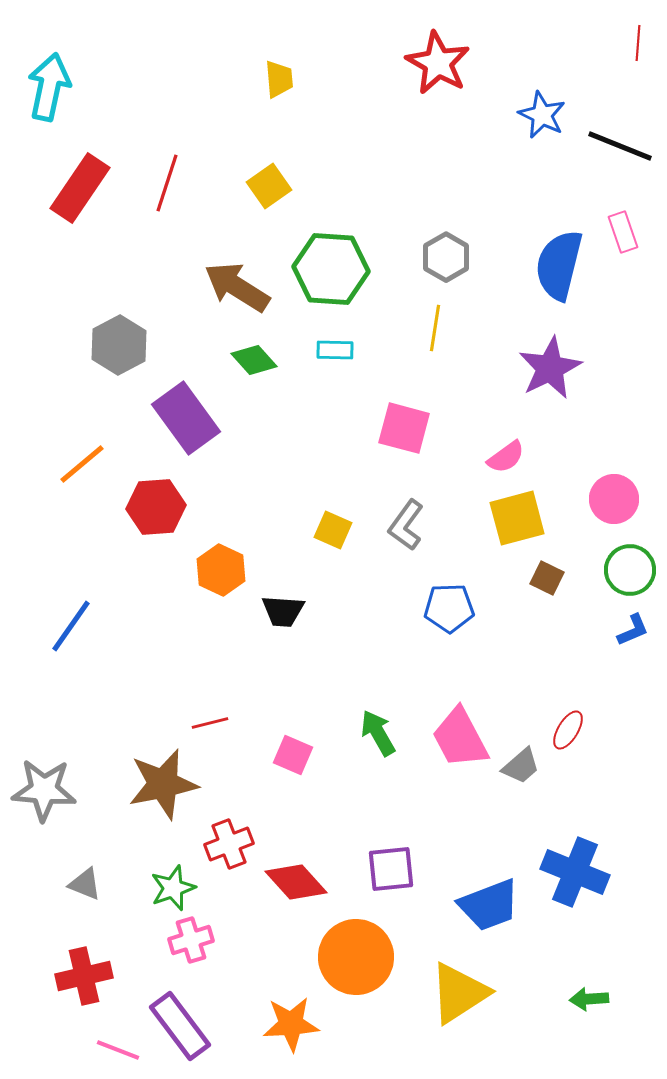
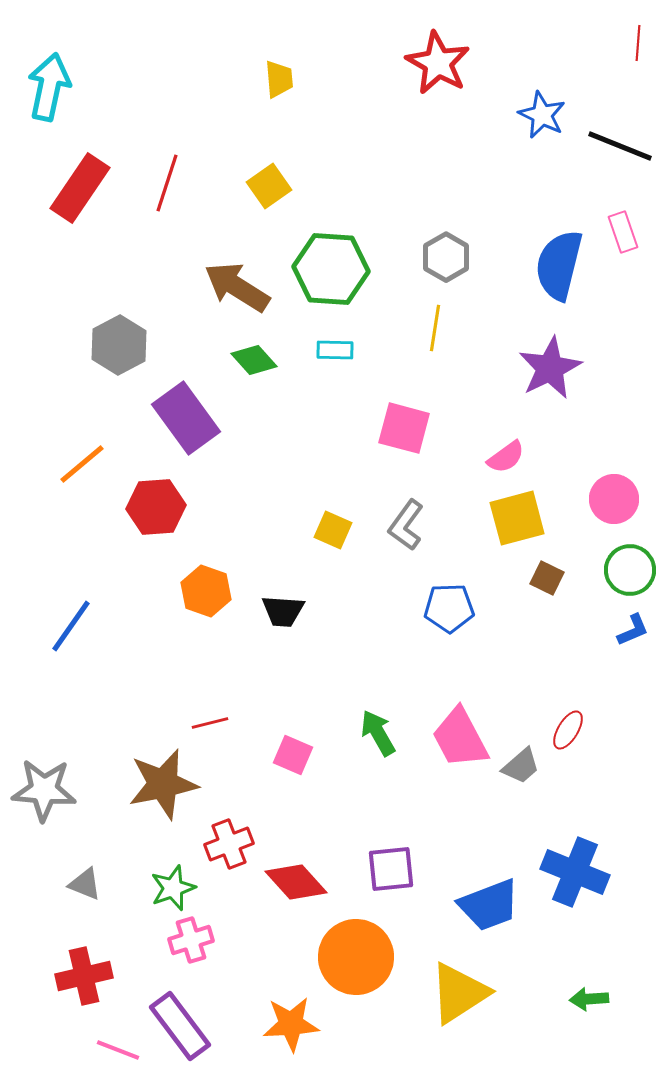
orange hexagon at (221, 570): moved 15 px left, 21 px down; rotated 6 degrees counterclockwise
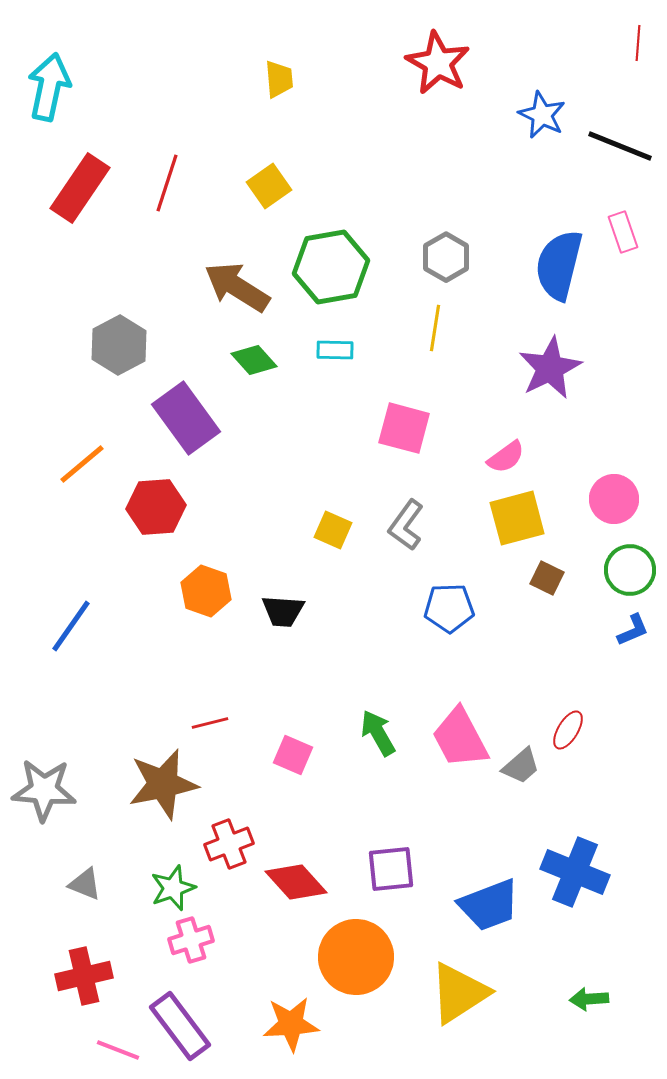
green hexagon at (331, 269): moved 2 px up; rotated 14 degrees counterclockwise
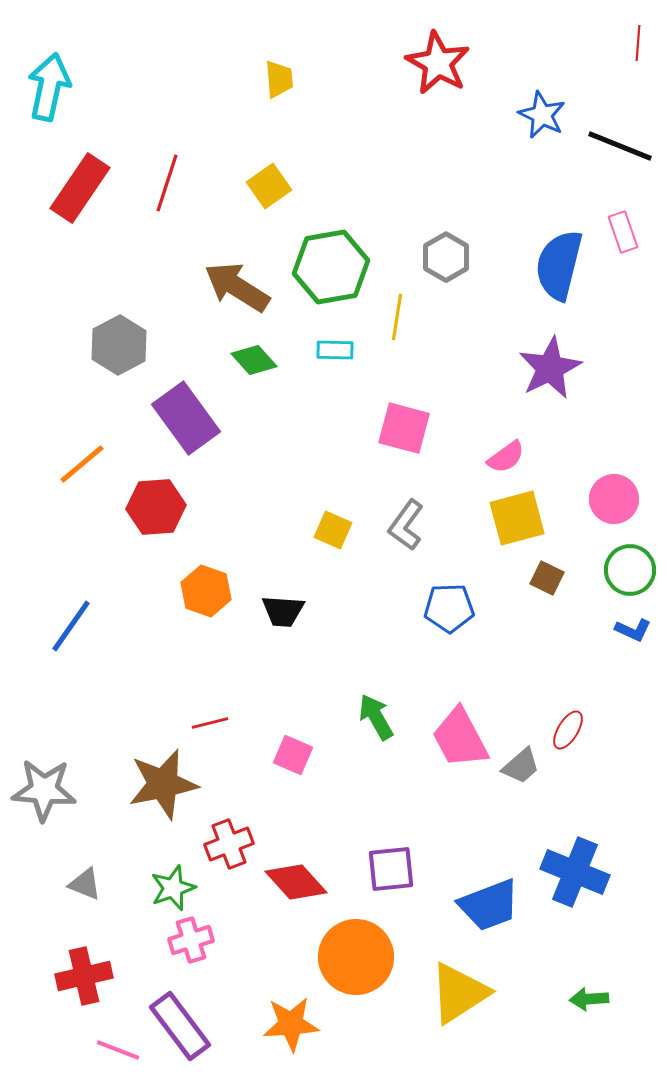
yellow line at (435, 328): moved 38 px left, 11 px up
blue L-shape at (633, 630): rotated 48 degrees clockwise
green arrow at (378, 733): moved 2 px left, 16 px up
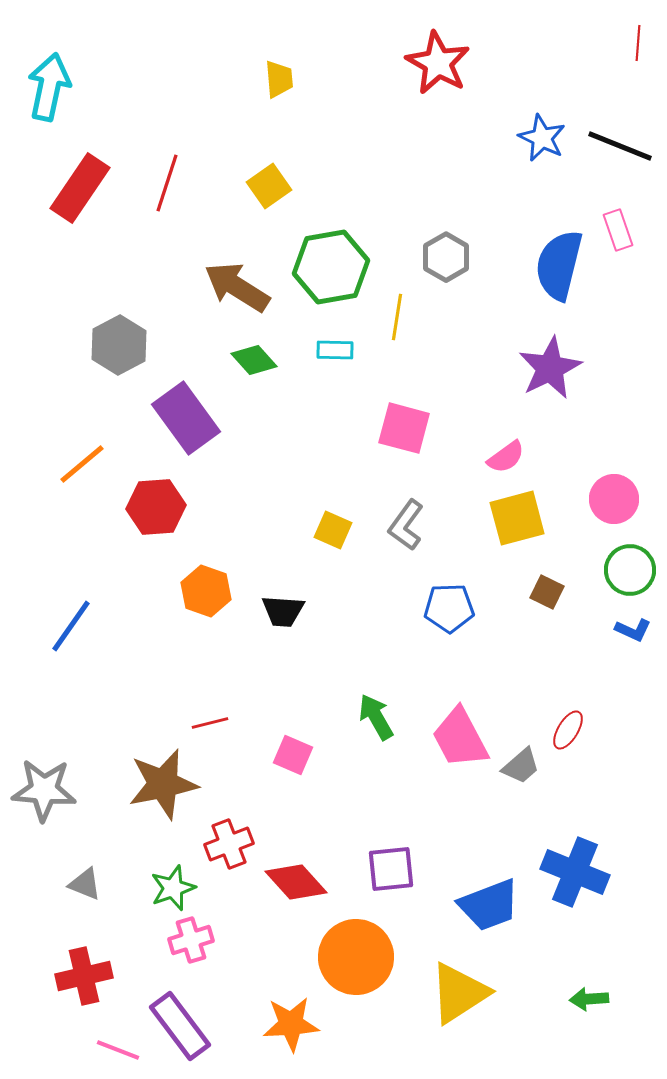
blue star at (542, 115): moved 23 px down
pink rectangle at (623, 232): moved 5 px left, 2 px up
brown square at (547, 578): moved 14 px down
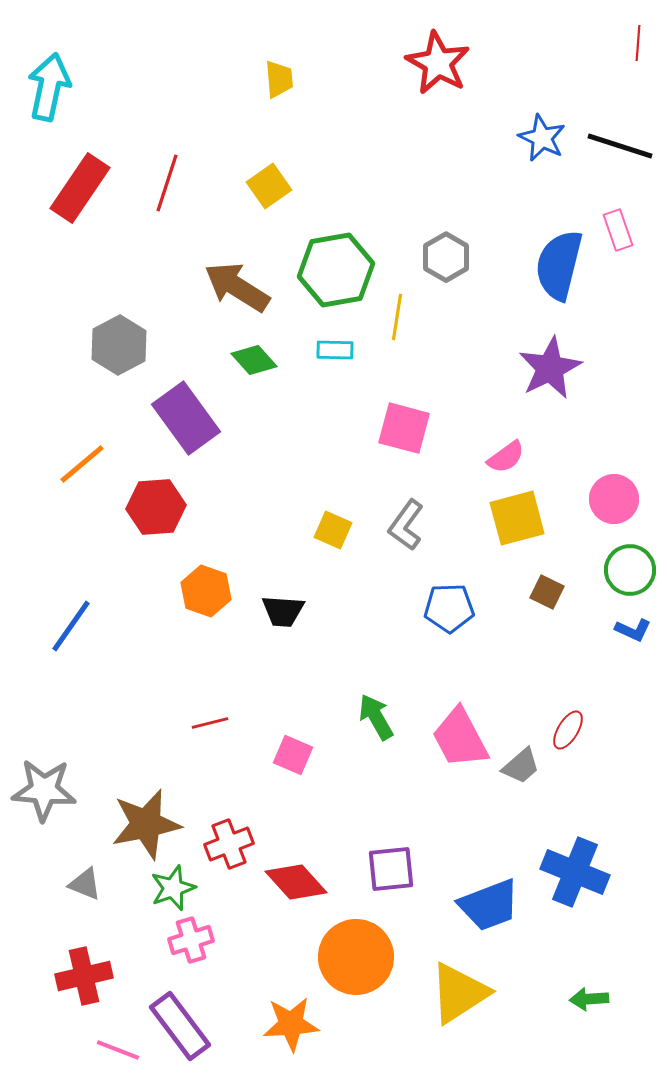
black line at (620, 146): rotated 4 degrees counterclockwise
green hexagon at (331, 267): moved 5 px right, 3 px down
brown star at (163, 784): moved 17 px left, 40 px down
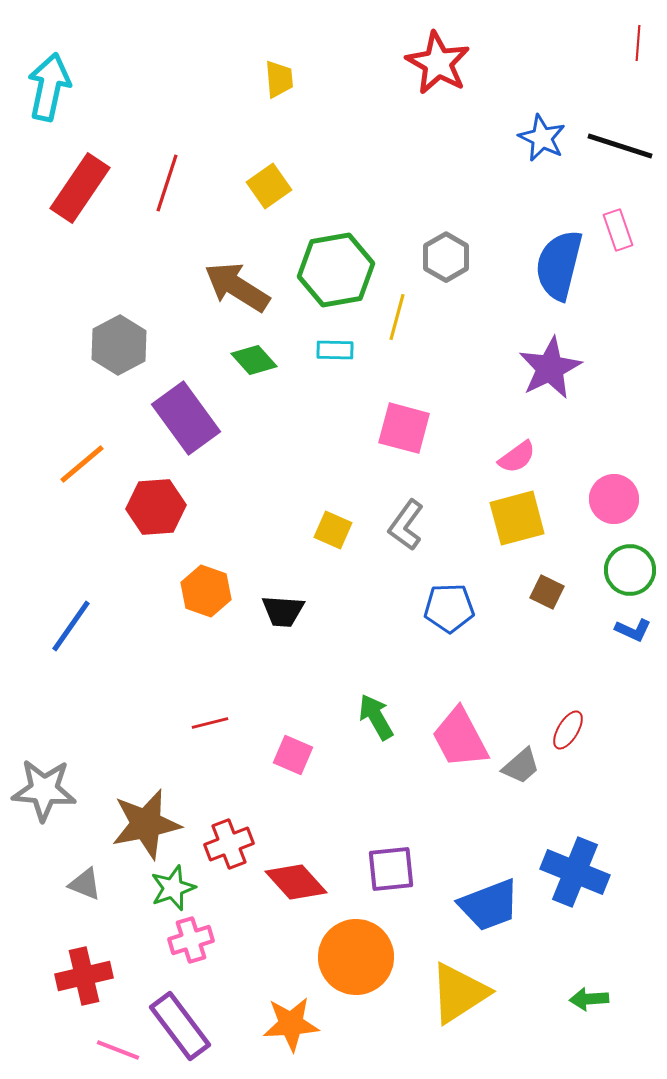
yellow line at (397, 317): rotated 6 degrees clockwise
pink semicircle at (506, 457): moved 11 px right
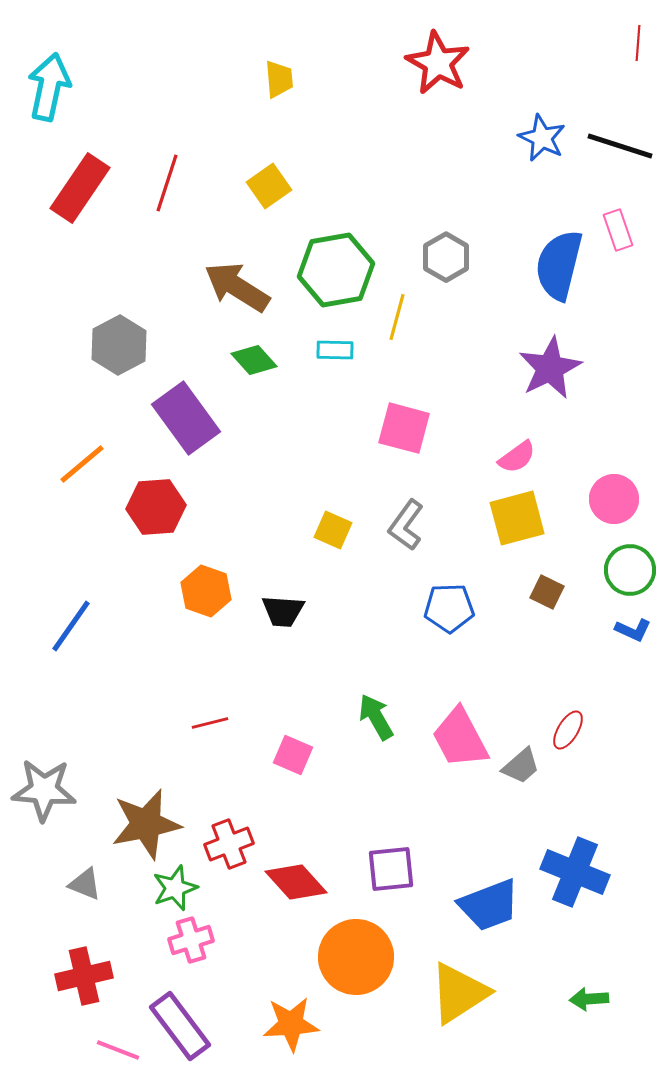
green star at (173, 888): moved 2 px right
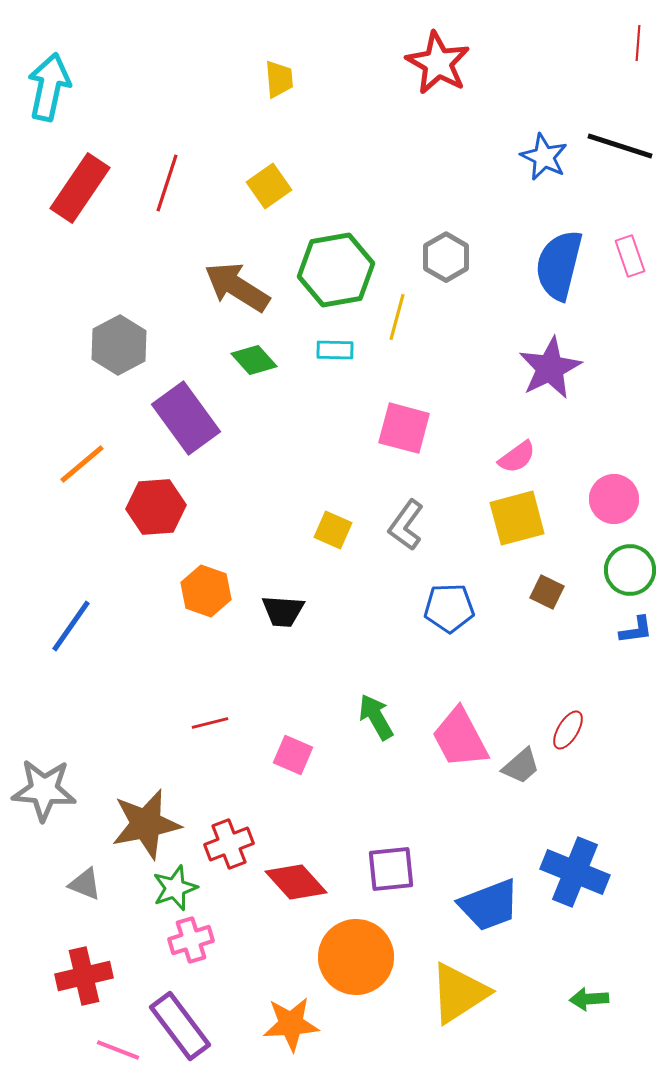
blue star at (542, 138): moved 2 px right, 19 px down
pink rectangle at (618, 230): moved 12 px right, 26 px down
blue L-shape at (633, 630): moved 3 px right; rotated 33 degrees counterclockwise
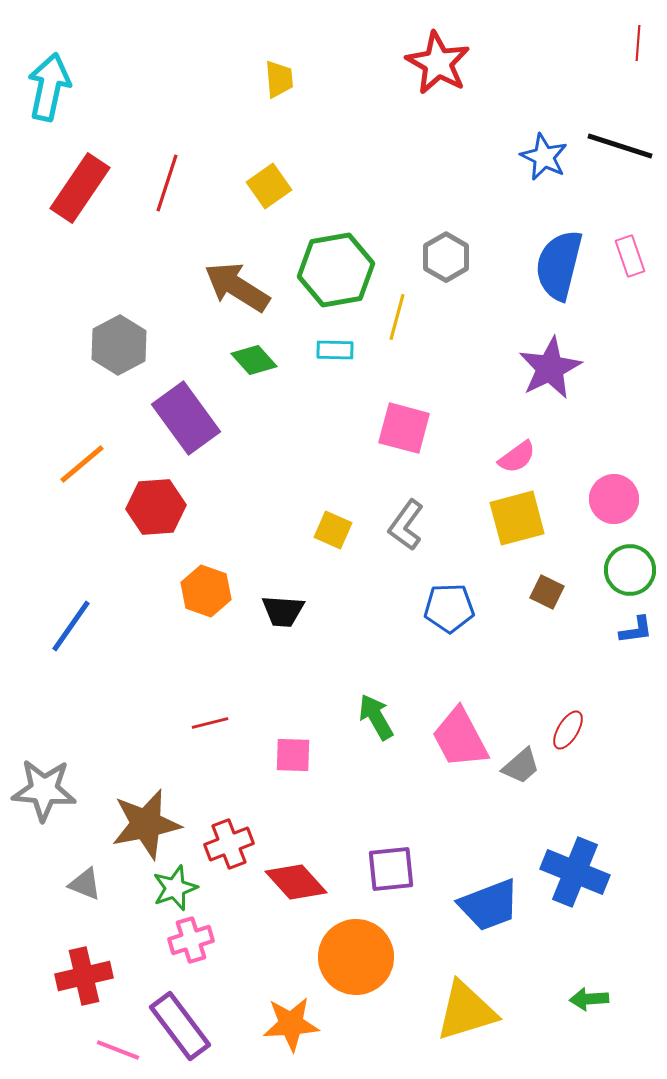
pink square at (293, 755): rotated 21 degrees counterclockwise
yellow triangle at (459, 993): moved 7 px right, 18 px down; rotated 16 degrees clockwise
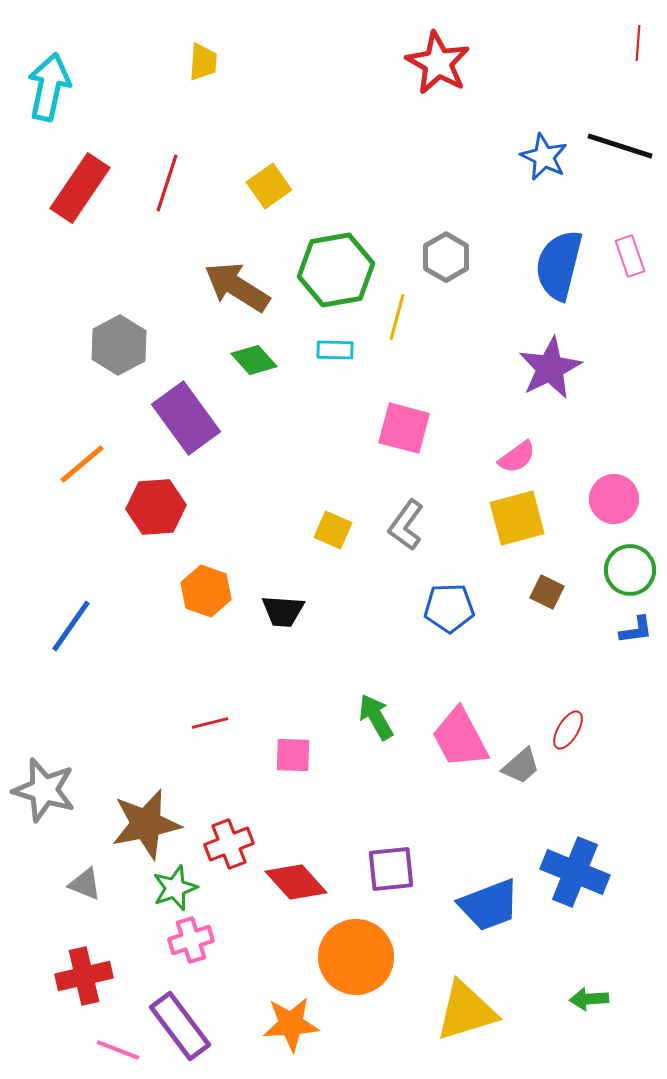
yellow trapezoid at (279, 79): moved 76 px left, 17 px up; rotated 9 degrees clockwise
gray star at (44, 790): rotated 12 degrees clockwise
